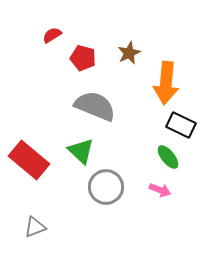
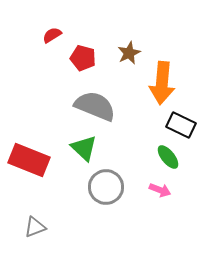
orange arrow: moved 4 px left
green triangle: moved 3 px right, 3 px up
red rectangle: rotated 18 degrees counterclockwise
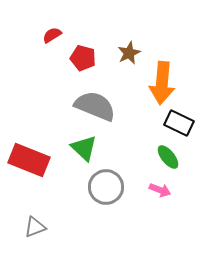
black rectangle: moved 2 px left, 2 px up
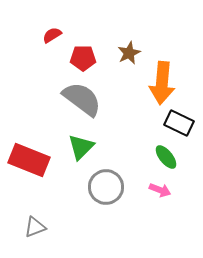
red pentagon: rotated 15 degrees counterclockwise
gray semicircle: moved 13 px left, 7 px up; rotated 15 degrees clockwise
green triangle: moved 3 px left, 1 px up; rotated 32 degrees clockwise
green ellipse: moved 2 px left
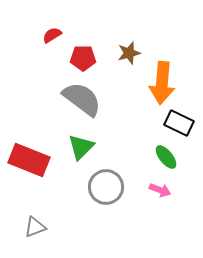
brown star: rotated 10 degrees clockwise
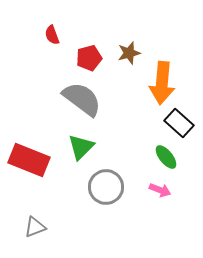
red semicircle: rotated 78 degrees counterclockwise
red pentagon: moved 6 px right; rotated 15 degrees counterclockwise
black rectangle: rotated 16 degrees clockwise
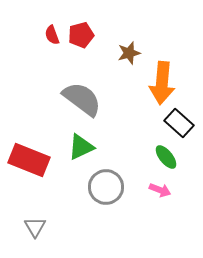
red pentagon: moved 8 px left, 23 px up
green triangle: rotated 20 degrees clockwise
gray triangle: rotated 40 degrees counterclockwise
